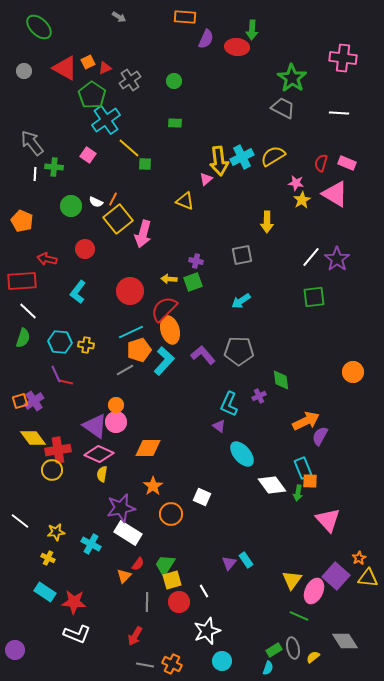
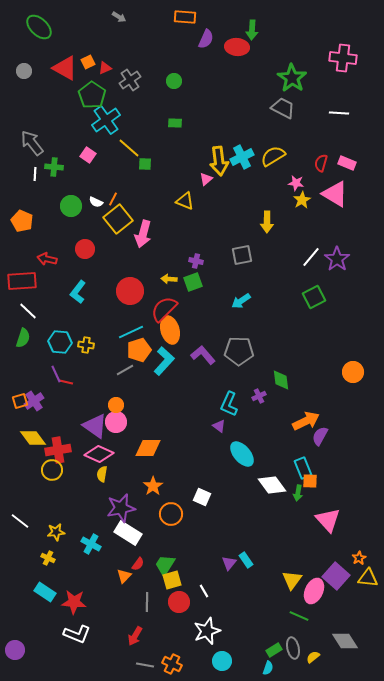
green square at (314, 297): rotated 20 degrees counterclockwise
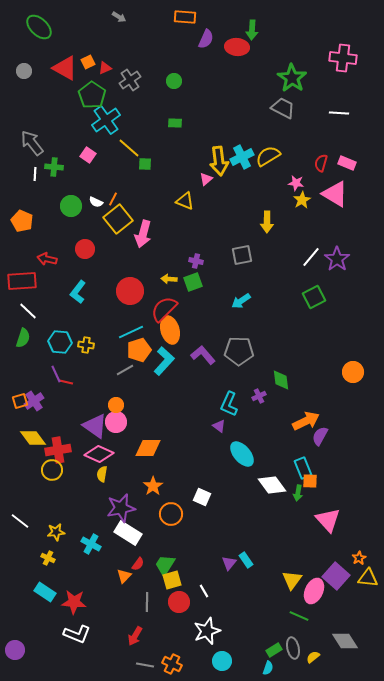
yellow semicircle at (273, 156): moved 5 px left
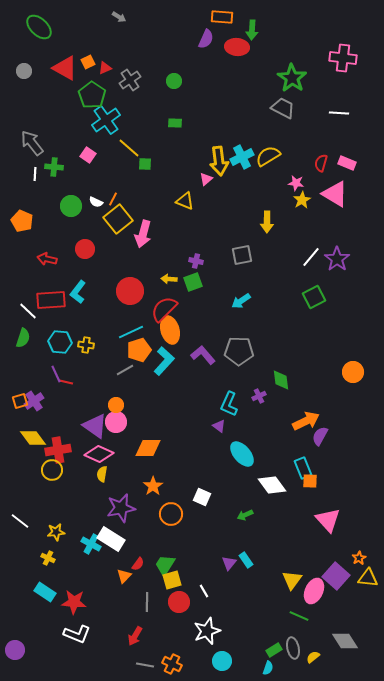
orange rectangle at (185, 17): moved 37 px right
red rectangle at (22, 281): moved 29 px right, 19 px down
green arrow at (298, 493): moved 53 px left, 22 px down; rotated 56 degrees clockwise
white rectangle at (128, 533): moved 17 px left, 6 px down
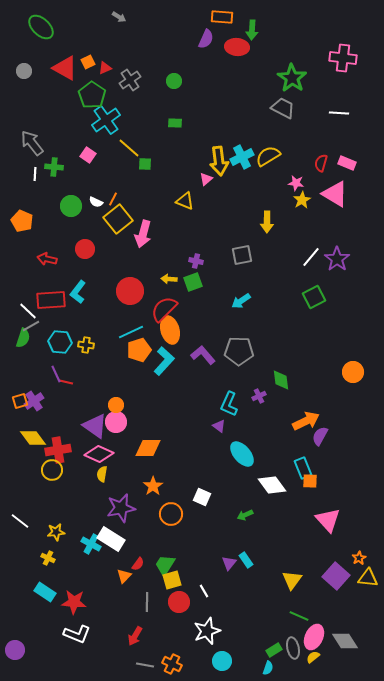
green ellipse at (39, 27): moved 2 px right
gray line at (125, 370): moved 94 px left, 44 px up
pink ellipse at (314, 591): moved 46 px down
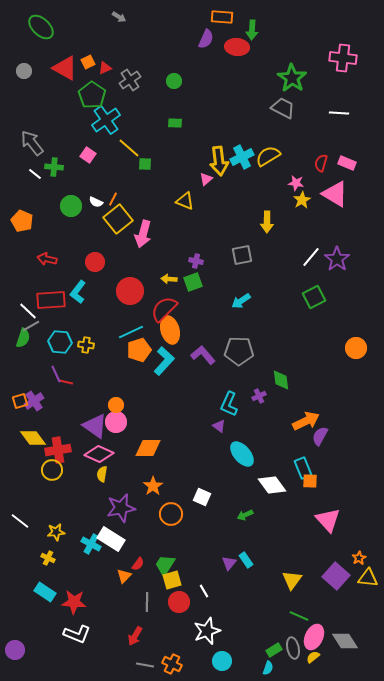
white line at (35, 174): rotated 56 degrees counterclockwise
red circle at (85, 249): moved 10 px right, 13 px down
orange circle at (353, 372): moved 3 px right, 24 px up
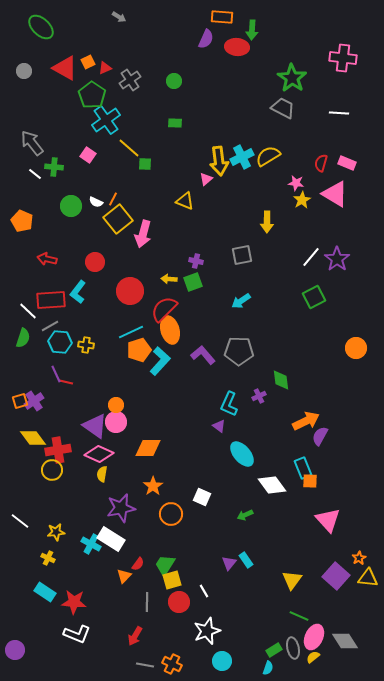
gray line at (31, 326): moved 19 px right
cyan L-shape at (164, 361): moved 4 px left
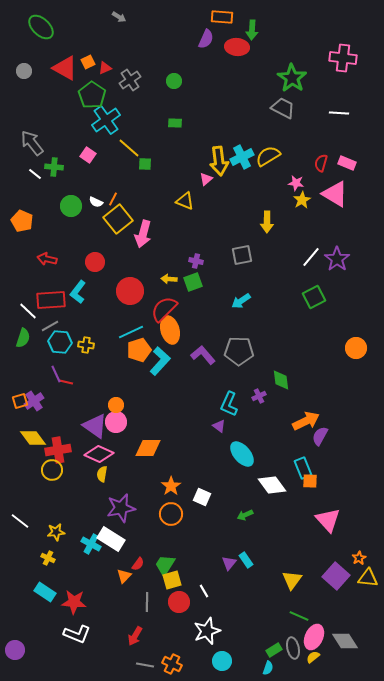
orange star at (153, 486): moved 18 px right
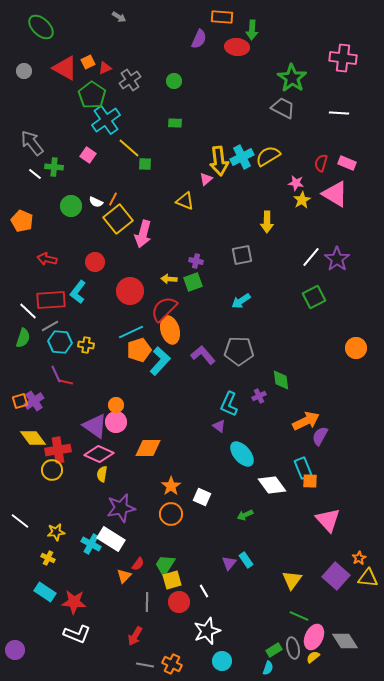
purple semicircle at (206, 39): moved 7 px left
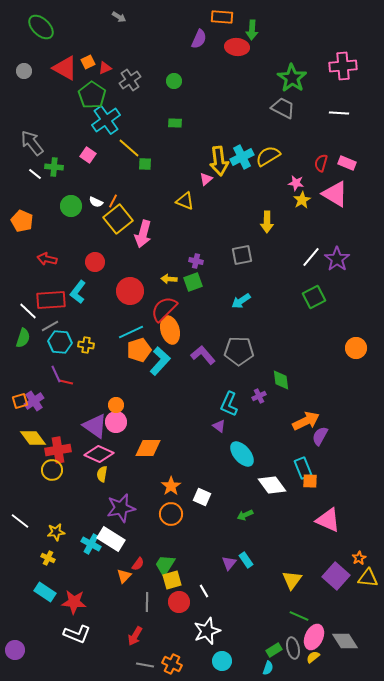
pink cross at (343, 58): moved 8 px down; rotated 12 degrees counterclockwise
orange line at (113, 199): moved 2 px down
pink triangle at (328, 520): rotated 24 degrees counterclockwise
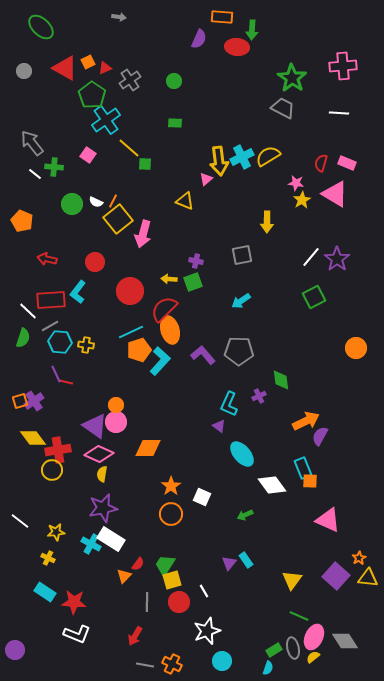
gray arrow at (119, 17): rotated 24 degrees counterclockwise
green circle at (71, 206): moved 1 px right, 2 px up
purple star at (121, 508): moved 18 px left
